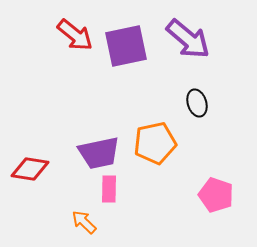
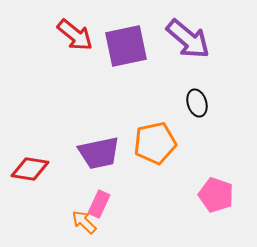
pink rectangle: moved 10 px left, 15 px down; rotated 24 degrees clockwise
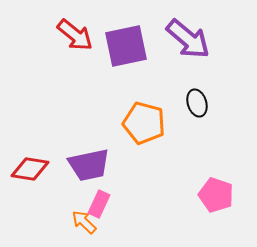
orange pentagon: moved 11 px left, 20 px up; rotated 27 degrees clockwise
purple trapezoid: moved 10 px left, 12 px down
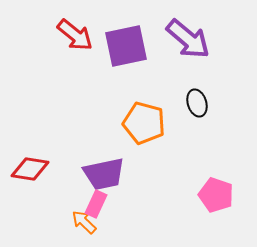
purple trapezoid: moved 15 px right, 9 px down
pink rectangle: moved 3 px left
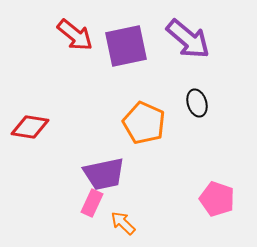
orange pentagon: rotated 9 degrees clockwise
red diamond: moved 42 px up
pink pentagon: moved 1 px right, 4 px down
pink rectangle: moved 4 px left, 1 px up
orange arrow: moved 39 px right, 1 px down
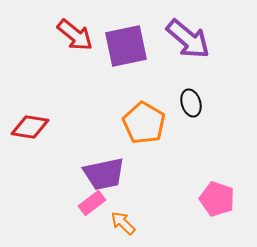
black ellipse: moved 6 px left
orange pentagon: rotated 6 degrees clockwise
pink rectangle: rotated 28 degrees clockwise
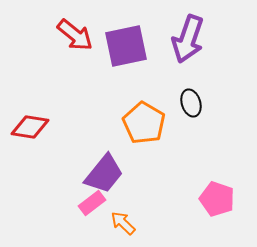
purple arrow: rotated 69 degrees clockwise
purple trapezoid: rotated 39 degrees counterclockwise
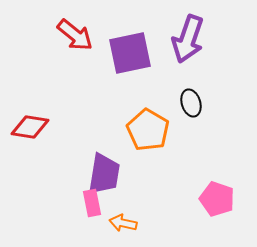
purple square: moved 4 px right, 7 px down
orange pentagon: moved 4 px right, 7 px down
purple trapezoid: rotated 30 degrees counterclockwise
pink rectangle: rotated 64 degrees counterclockwise
orange arrow: rotated 32 degrees counterclockwise
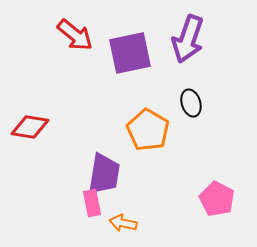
pink pentagon: rotated 8 degrees clockwise
